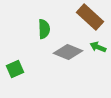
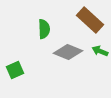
brown rectangle: moved 3 px down
green arrow: moved 2 px right, 4 px down
green square: moved 1 px down
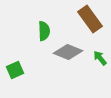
brown rectangle: moved 1 px up; rotated 12 degrees clockwise
green semicircle: moved 2 px down
green arrow: moved 7 px down; rotated 28 degrees clockwise
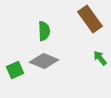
gray diamond: moved 24 px left, 9 px down
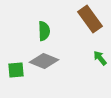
green square: moved 1 px right; rotated 18 degrees clockwise
